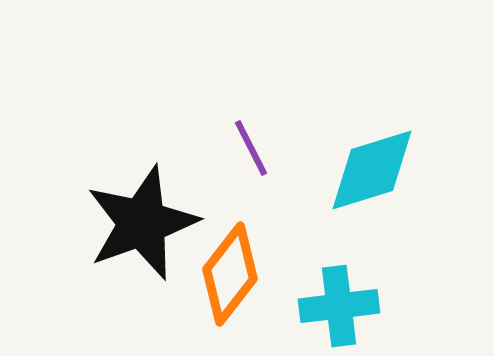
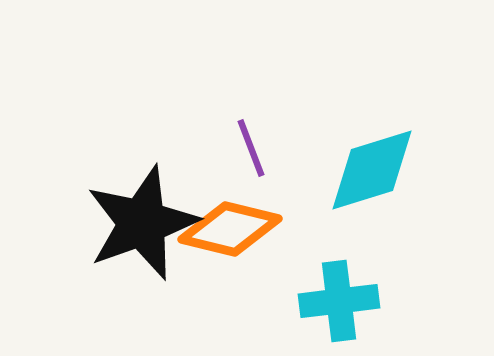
purple line: rotated 6 degrees clockwise
orange diamond: moved 45 px up; rotated 66 degrees clockwise
cyan cross: moved 5 px up
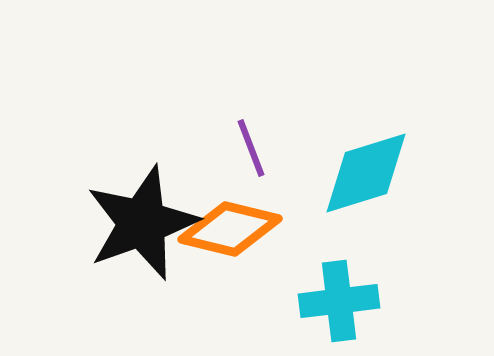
cyan diamond: moved 6 px left, 3 px down
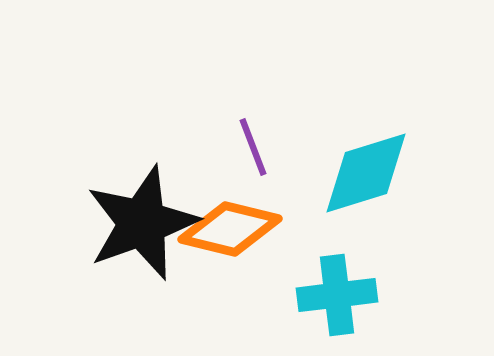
purple line: moved 2 px right, 1 px up
cyan cross: moved 2 px left, 6 px up
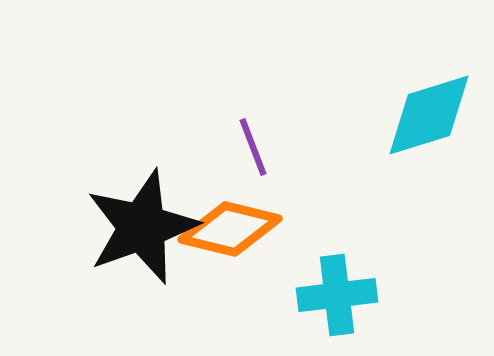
cyan diamond: moved 63 px right, 58 px up
black star: moved 4 px down
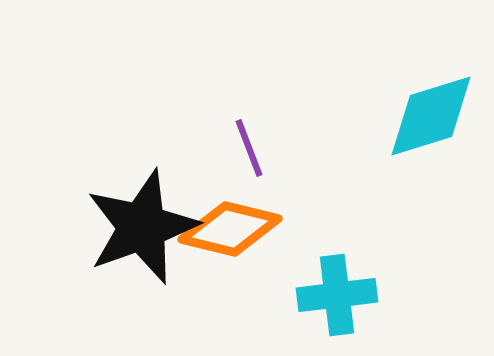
cyan diamond: moved 2 px right, 1 px down
purple line: moved 4 px left, 1 px down
